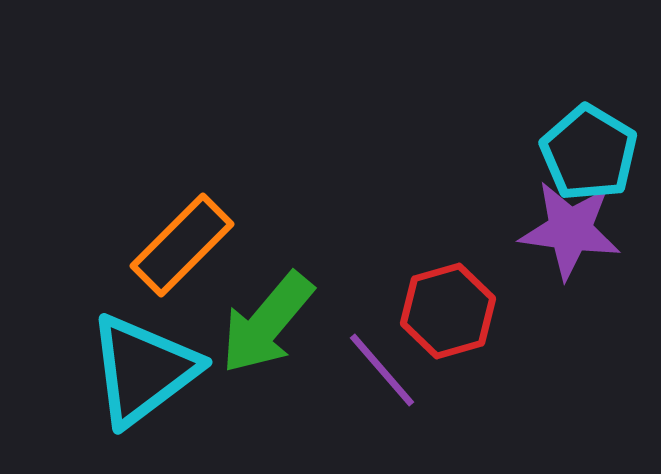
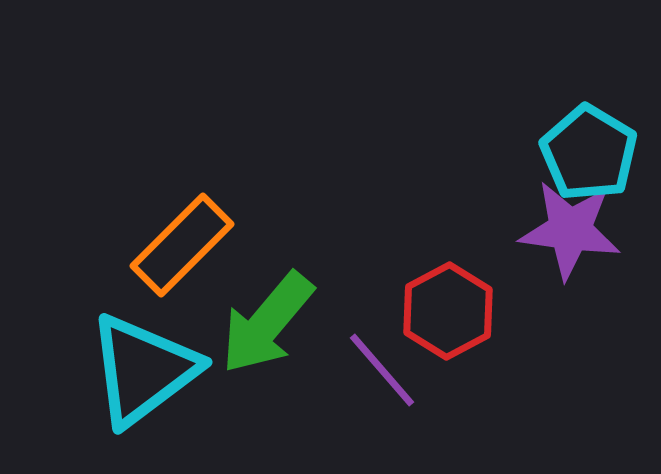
red hexagon: rotated 12 degrees counterclockwise
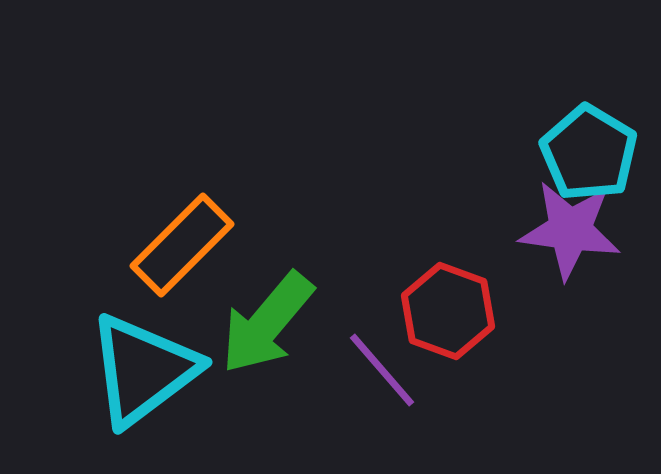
red hexagon: rotated 12 degrees counterclockwise
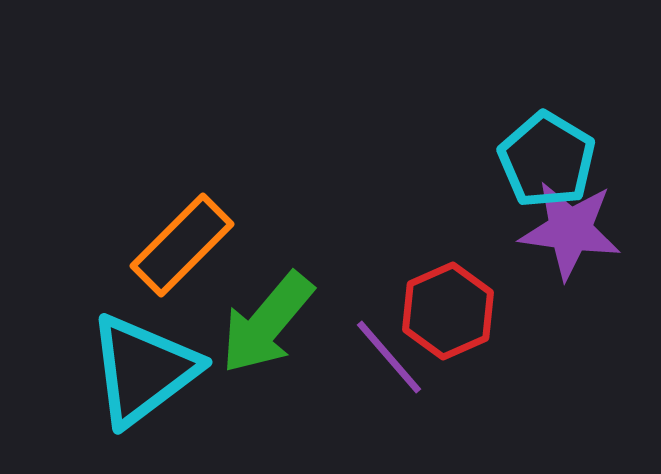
cyan pentagon: moved 42 px left, 7 px down
red hexagon: rotated 16 degrees clockwise
purple line: moved 7 px right, 13 px up
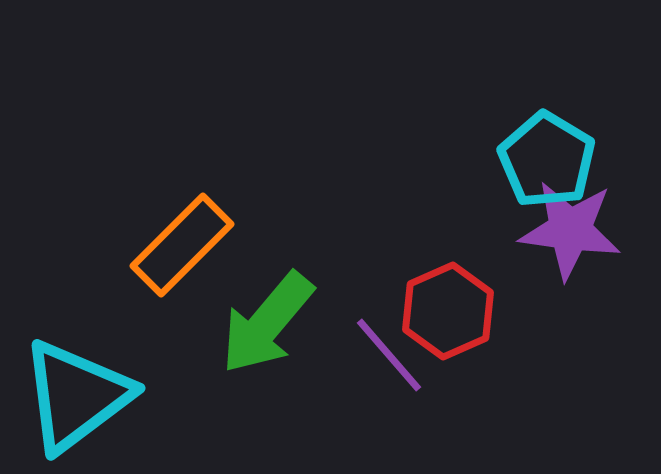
purple line: moved 2 px up
cyan triangle: moved 67 px left, 26 px down
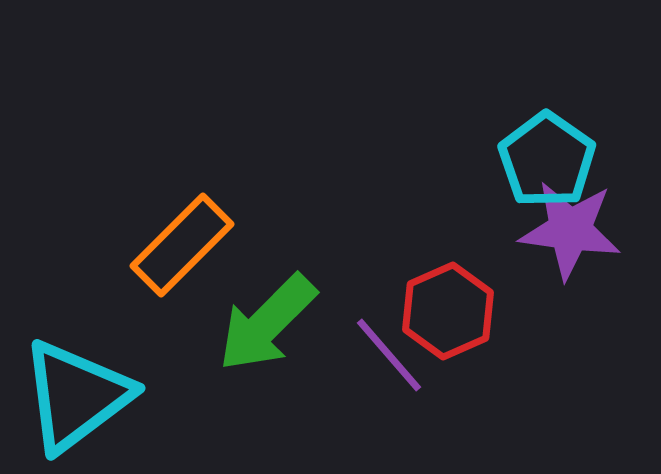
cyan pentagon: rotated 4 degrees clockwise
green arrow: rotated 5 degrees clockwise
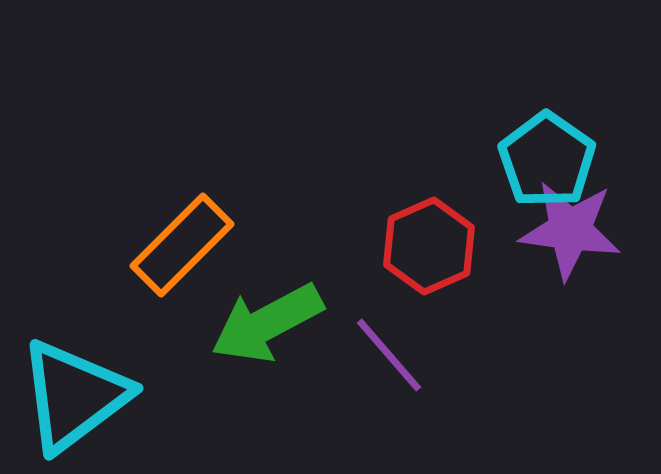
red hexagon: moved 19 px left, 65 px up
green arrow: rotated 17 degrees clockwise
cyan triangle: moved 2 px left
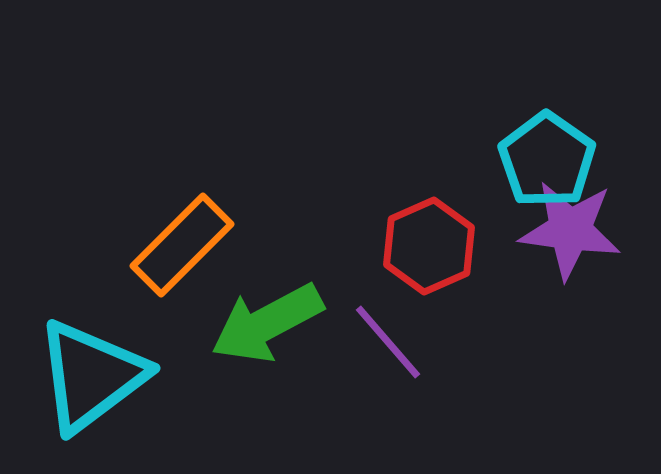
purple line: moved 1 px left, 13 px up
cyan triangle: moved 17 px right, 20 px up
